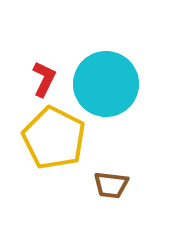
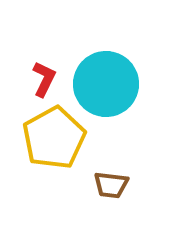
yellow pentagon: rotated 16 degrees clockwise
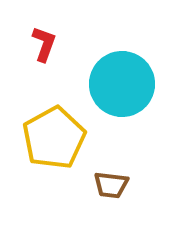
red L-shape: moved 35 px up; rotated 6 degrees counterclockwise
cyan circle: moved 16 px right
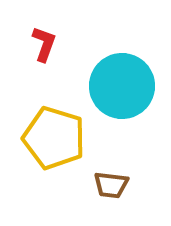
cyan circle: moved 2 px down
yellow pentagon: rotated 26 degrees counterclockwise
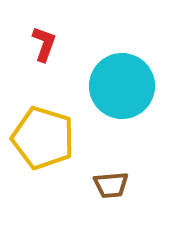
yellow pentagon: moved 11 px left
brown trapezoid: rotated 12 degrees counterclockwise
